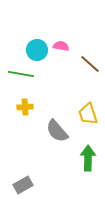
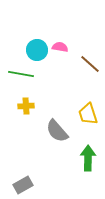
pink semicircle: moved 1 px left, 1 px down
yellow cross: moved 1 px right, 1 px up
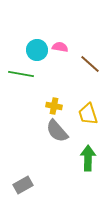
yellow cross: moved 28 px right; rotated 14 degrees clockwise
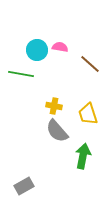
green arrow: moved 5 px left, 2 px up; rotated 10 degrees clockwise
gray rectangle: moved 1 px right, 1 px down
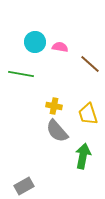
cyan circle: moved 2 px left, 8 px up
